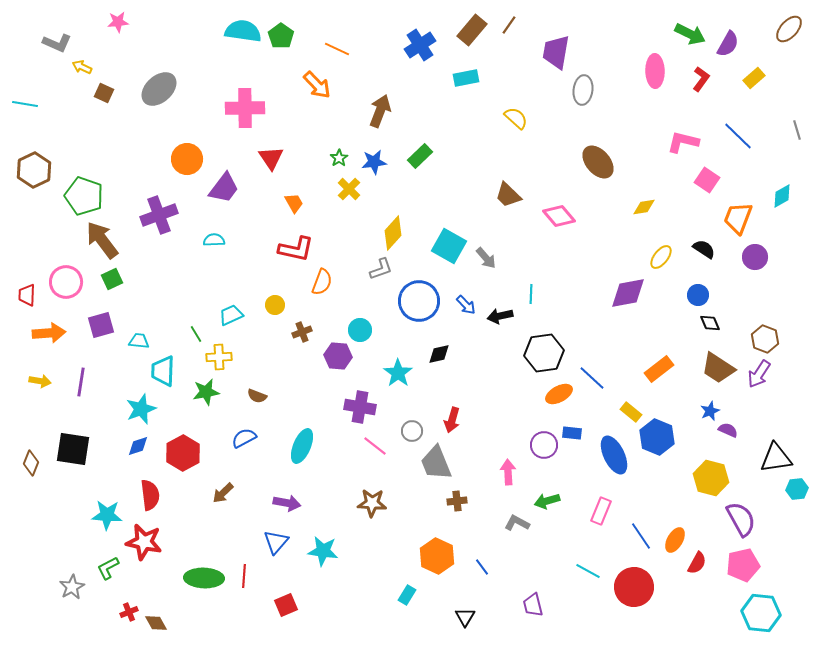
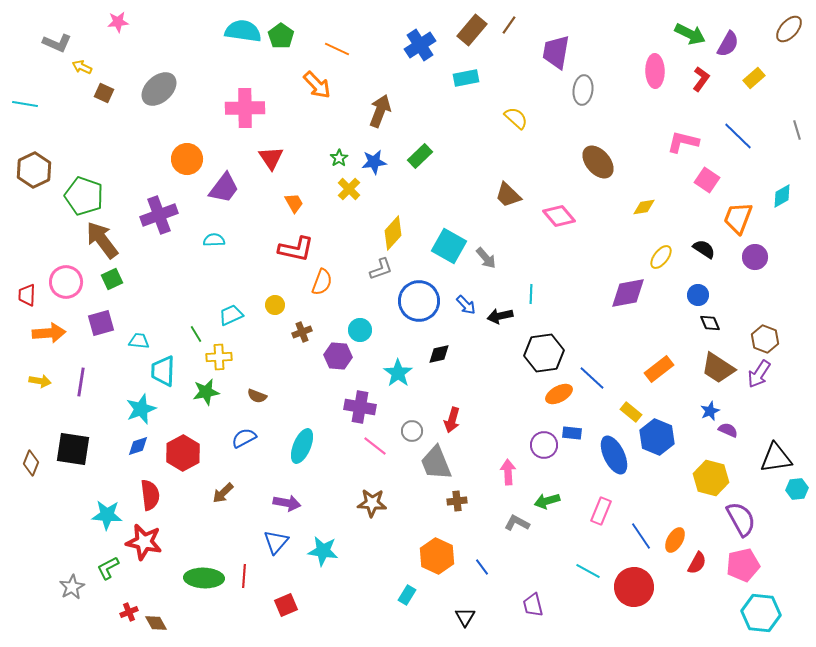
purple square at (101, 325): moved 2 px up
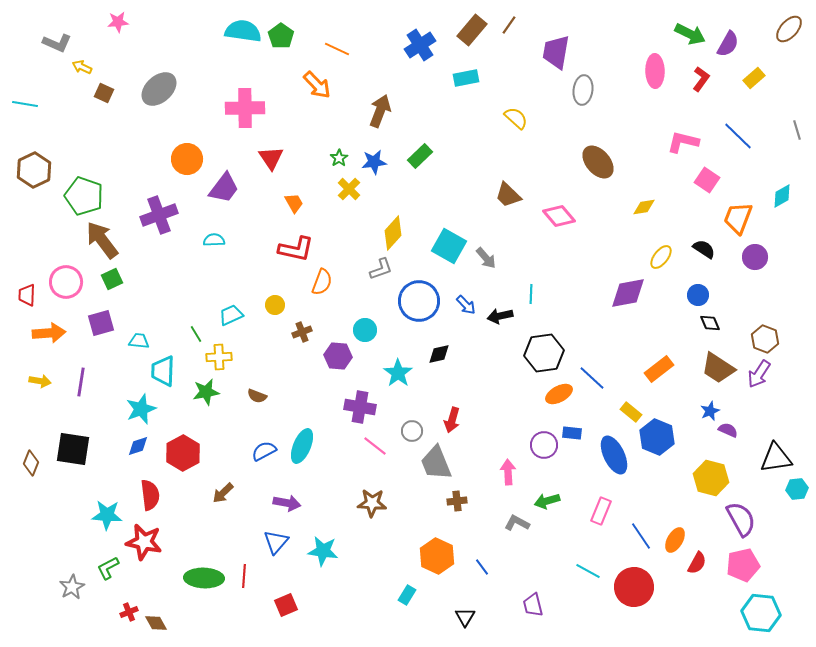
cyan circle at (360, 330): moved 5 px right
blue semicircle at (244, 438): moved 20 px right, 13 px down
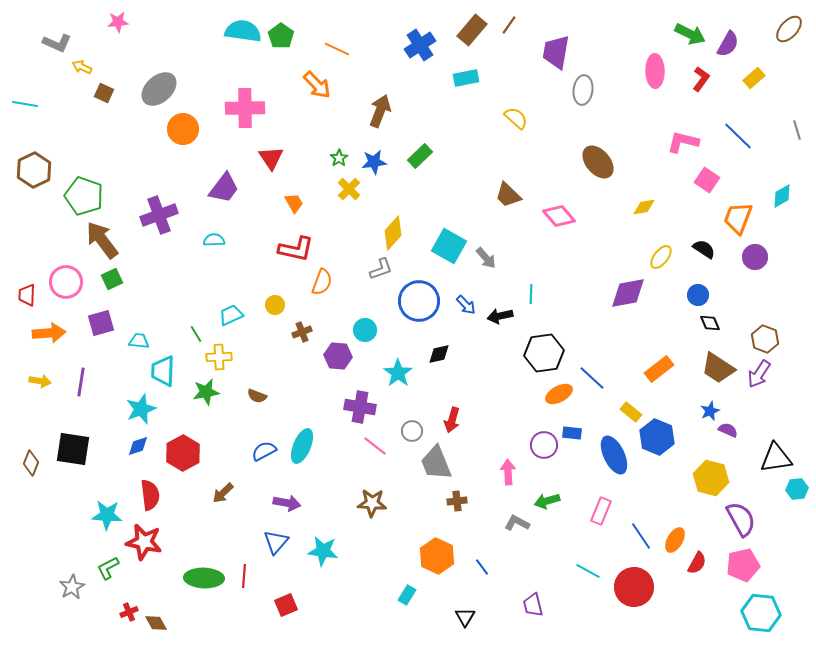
orange circle at (187, 159): moved 4 px left, 30 px up
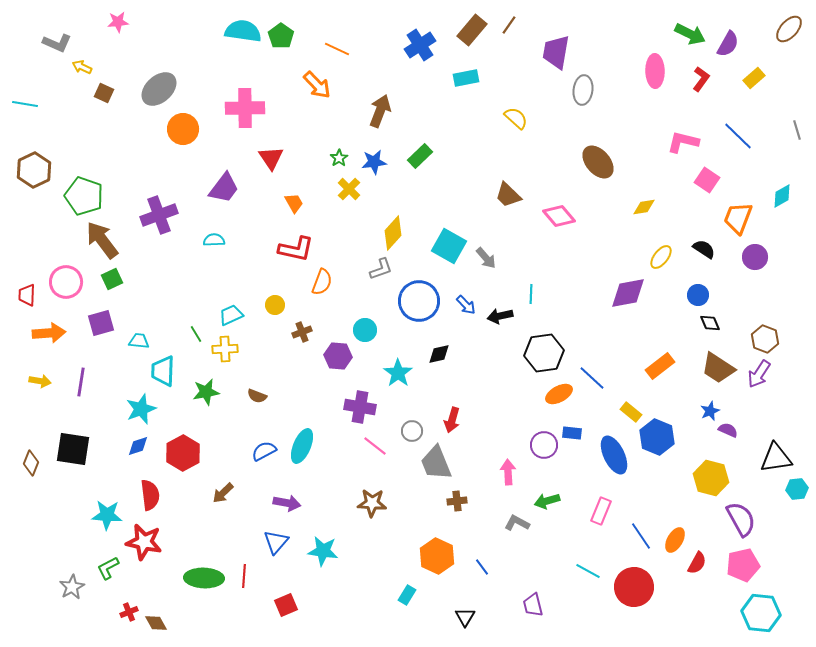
yellow cross at (219, 357): moved 6 px right, 8 px up
orange rectangle at (659, 369): moved 1 px right, 3 px up
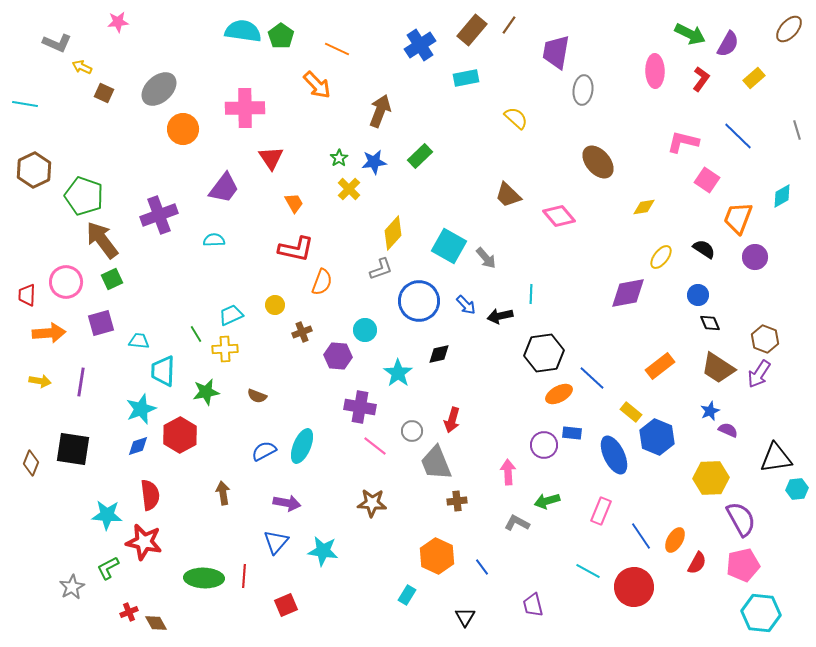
red hexagon at (183, 453): moved 3 px left, 18 px up
yellow hexagon at (711, 478): rotated 16 degrees counterclockwise
brown arrow at (223, 493): rotated 125 degrees clockwise
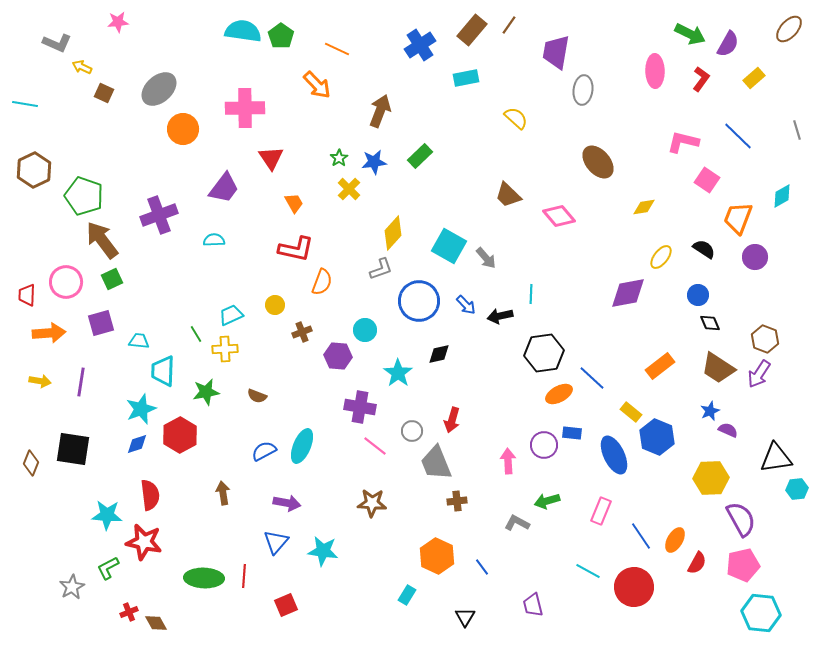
blue diamond at (138, 446): moved 1 px left, 2 px up
pink arrow at (508, 472): moved 11 px up
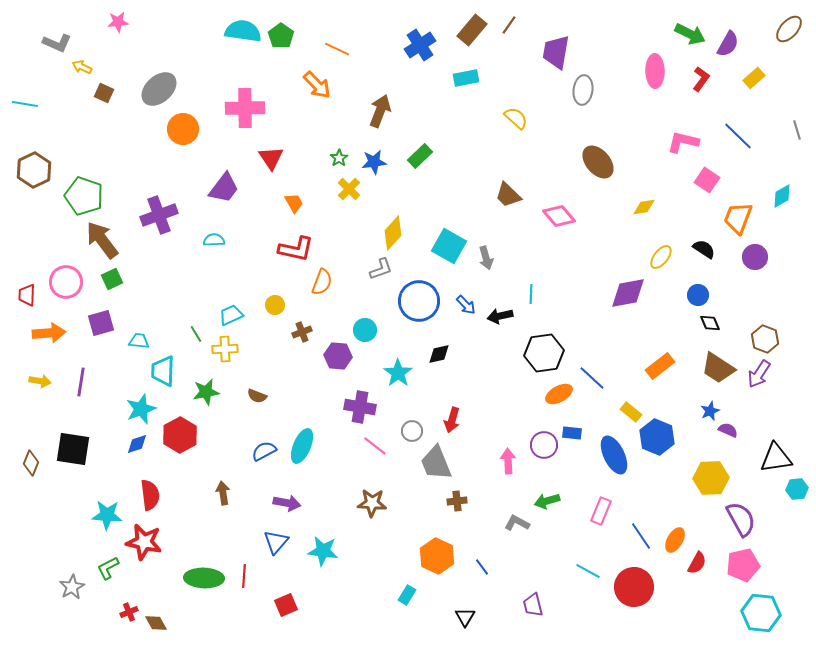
gray arrow at (486, 258): rotated 25 degrees clockwise
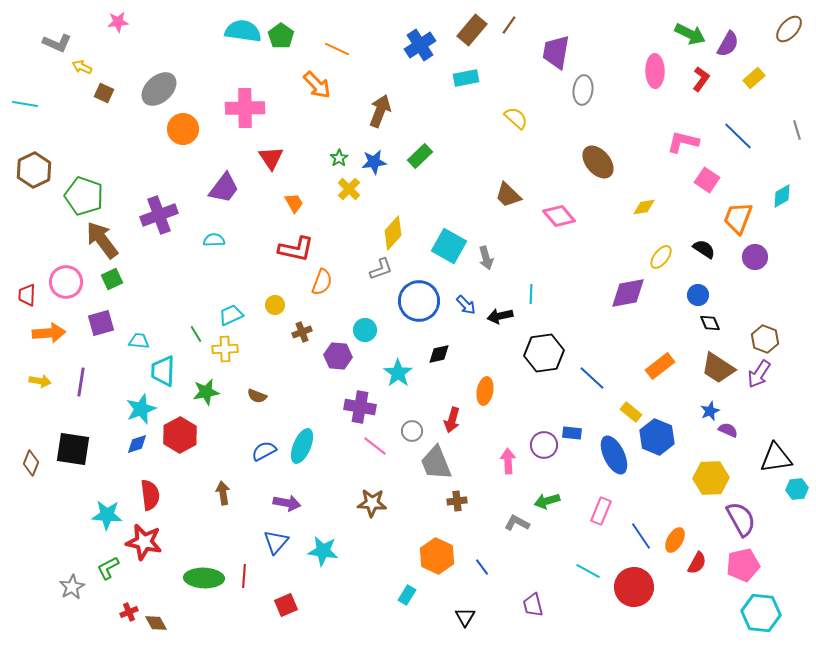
orange ellipse at (559, 394): moved 74 px left, 3 px up; rotated 52 degrees counterclockwise
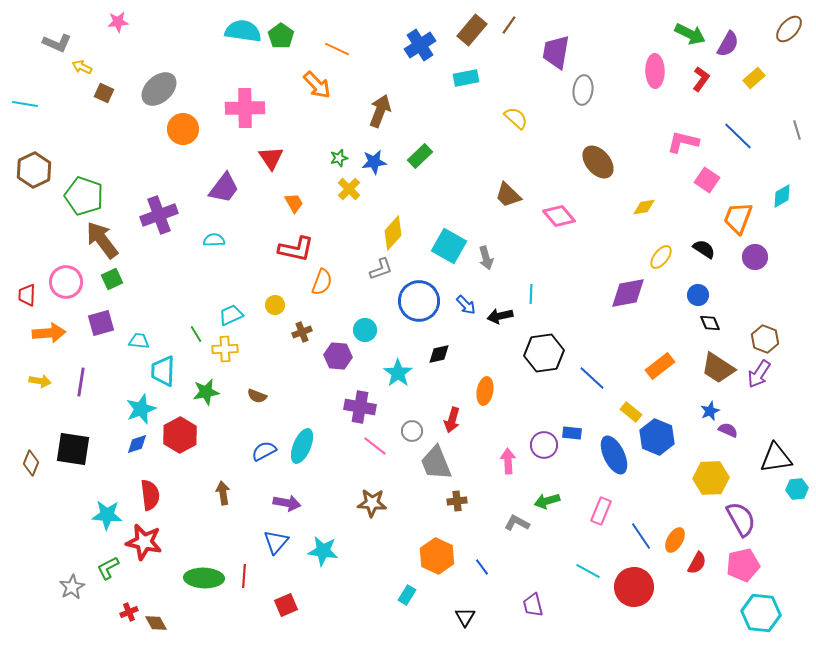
green star at (339, 158): rotated 18 degrees clockwise
